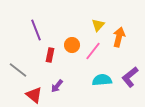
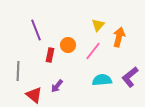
orange circle: moved 4 px left
gray line: moved 1 px down; rotated 54 degrees clockwise
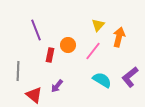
cyan semicircle: rotated 36 degrees clockwise
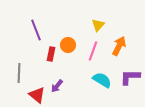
orange arrow: moved 9 px down; rotated 12 degrees clockwise
pink line: rotated 18 degrees counterclockwise
red rectangle: moved 1 px right, 1 px up
gray line: moved 1 px right, 2 px down
purple L-shape: rotated 40 degrees clockwise
red triangle: moved 3 px right
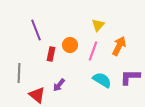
orange circle: moved 2 px right
purple arrow: moved 2 px right, 1 px up
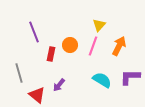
yellow triangle: moved 1 px right
purple line: moved 2 px left, 2 px down
pink line: moved 5 px up
gray line: rotated 18 degrees counterclockwise
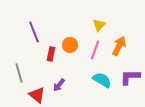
pink line: moved 2 px right, 4 px down
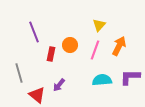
cyan semicircle: rotated 36 degrees counterclockwise
